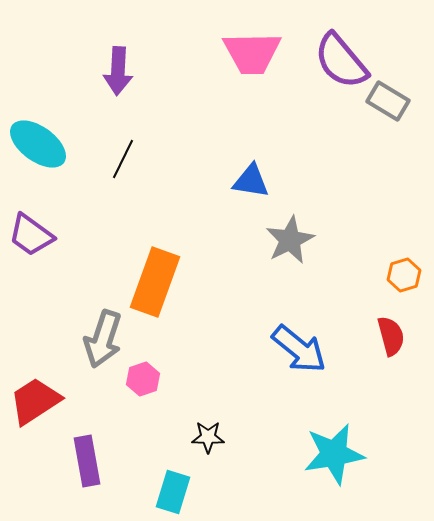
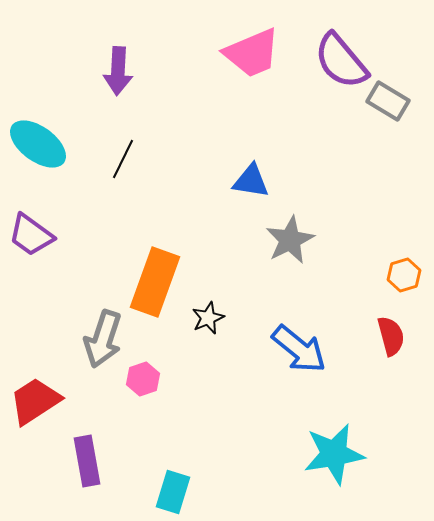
pink trapezoid: rotated 22 degrees counterclockwise
black star: moved 119 px up; rotated 24 degrees counterclockwise
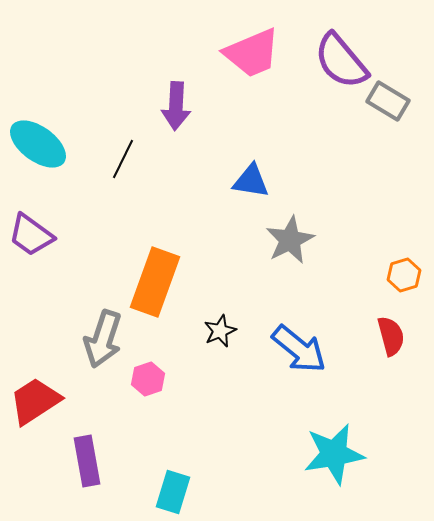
purple arrow: moved 58 px right, 35 px down
black star: moved 12 px right, 13 px down
pink hexagon: moved 5 px right
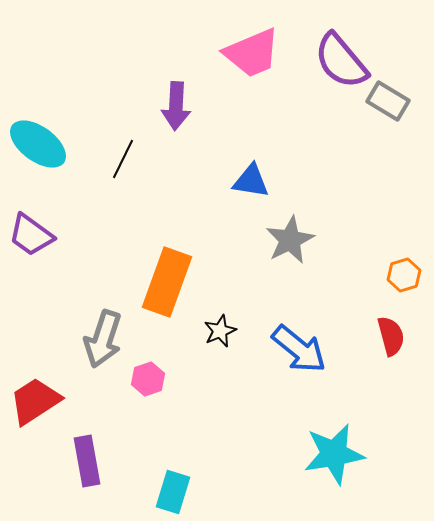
orange rectangle: moved 12 px right
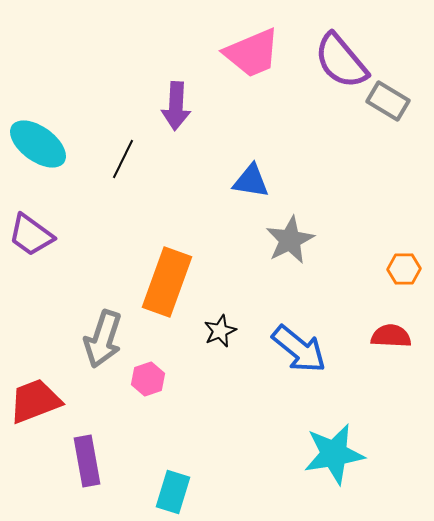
orange hexagon: moved 6 px up; rotated 16 degrees clockwise
red semicircle: rotated 72 degrees counterclockwise
red trapezoid: rotated 12 degrees clockwise
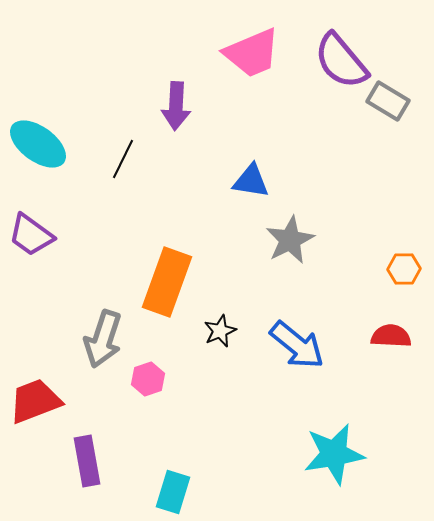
blue arrow: moved 2 px left, 4 px up
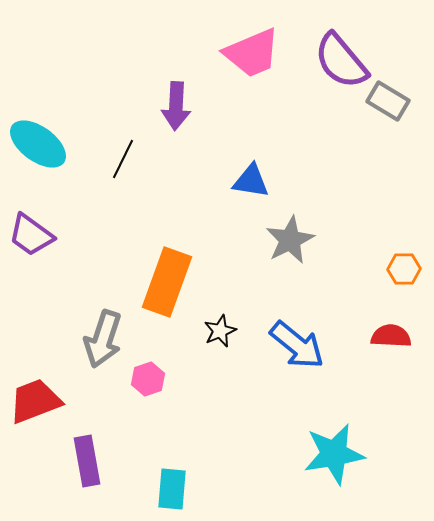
cyan rectangle: moved 1 px left, 3 px up; rotated 12 degrees counterclockwise
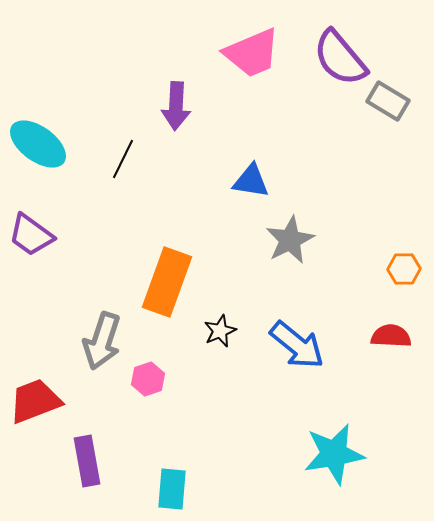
purple semicircle: moved 1 px left, 3 px up
gray arrow: moved 1 px left, 2 px down
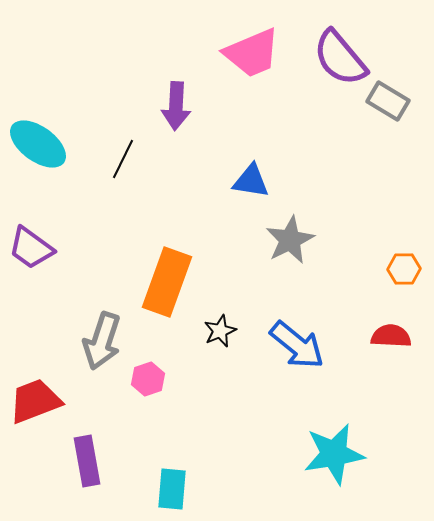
purple trapezoid: moved 13 px down
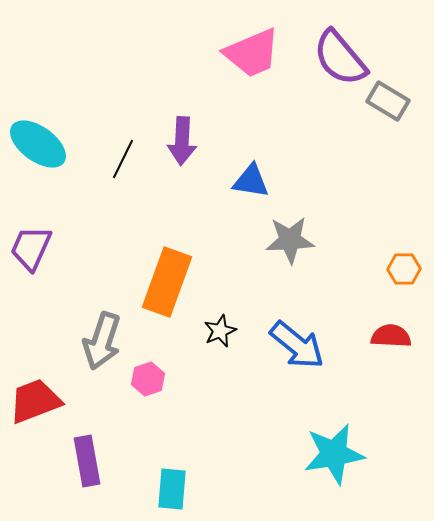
purple arrow: moved 6 px right, 35 px down
gray star: rotated 24 degrees clockwise
purple trapezoid: rotated 78 degrees clockwise
